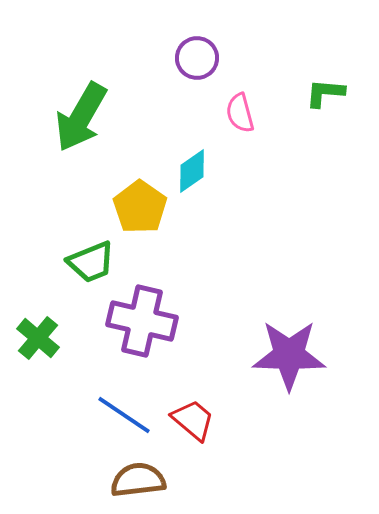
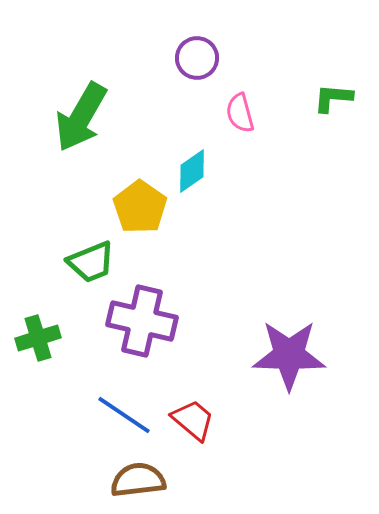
green L-shape: moved 8 px right, 5 px down
green cross: rotated 33 degrees clockwise
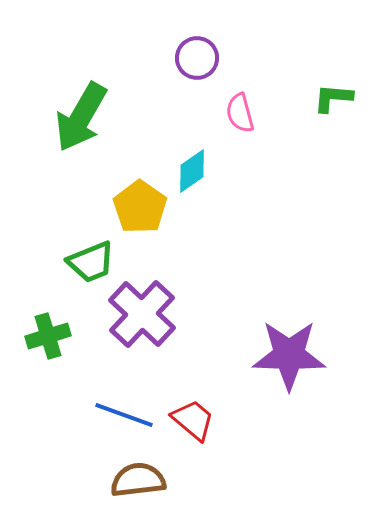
purple cross: moved 7 px up; rotated 30 degrees clockwise
green cross: moved 10 px right, 2 px up
blue line: rotated 14 degrees counterclockwise
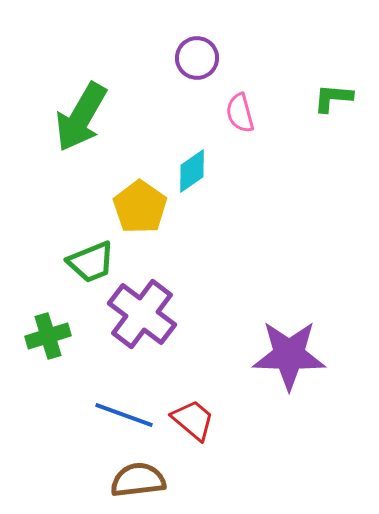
purple cross: rotated 6 degrees counterclockwise
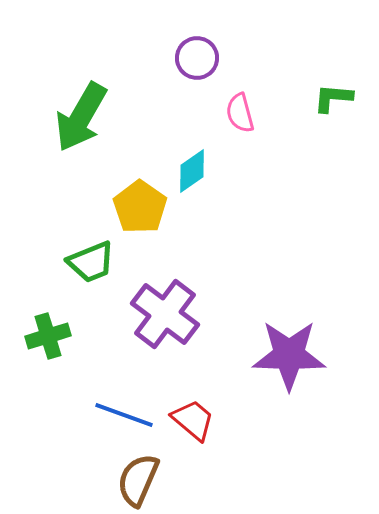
purple cross: moved 23 px right
brown semicircle: rotated 60 degrees counterclockwise
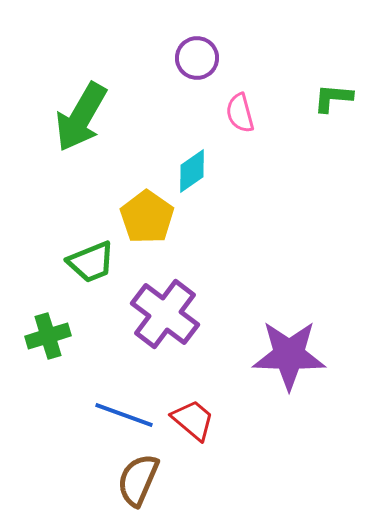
yellow pentagon: moved 7 px right, 10 px down
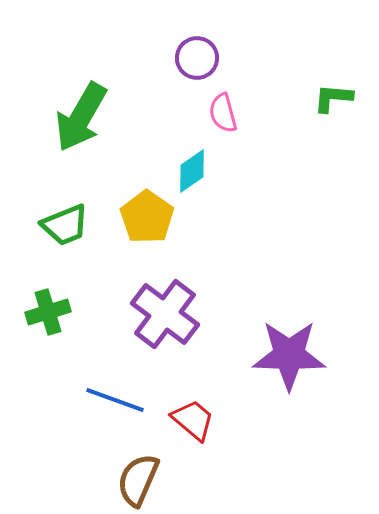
pink semicircle: moved 17 px left
green trapezoid: moved 26 px left, 37 px up
green cross: moved 24 px up
blue line: moved 9 px left, 15 px up
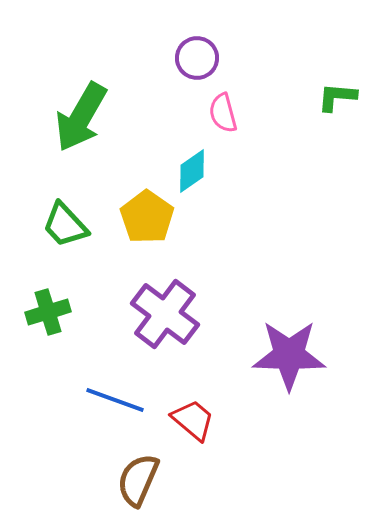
green L-shape: moved 4 px right, 1 px up
green trapezoid: rotated 69 degrees clockwise
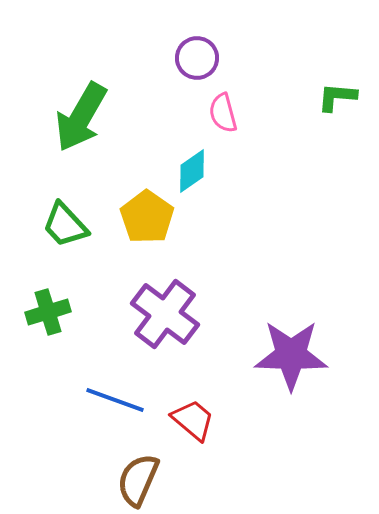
purple star: moved 2 px right
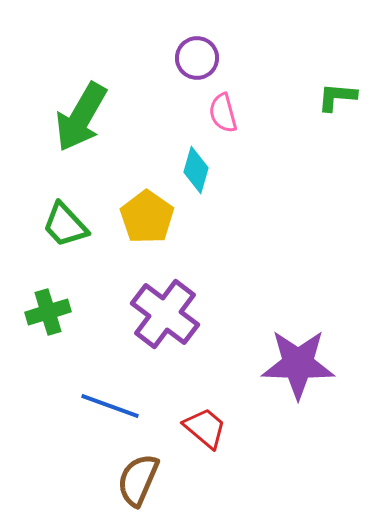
cyan diamond: moved 4 px right, 1 px up; rotated 39 degrees counterclockwise
purple star: moved 7 px right, 9 px down
blue line: moved 5 px left, 6 px down
red trapezoid: moved 12 px right, 8 px down
